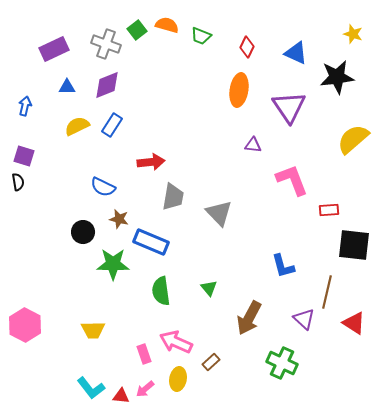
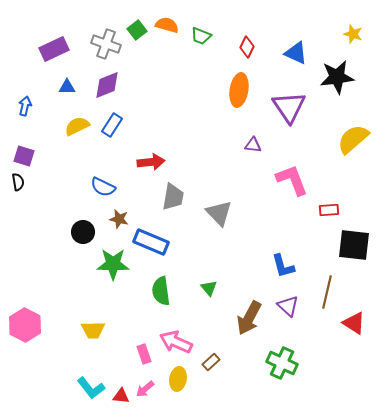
purple triangle at (304, 319): moved 16 px left, 13 px up
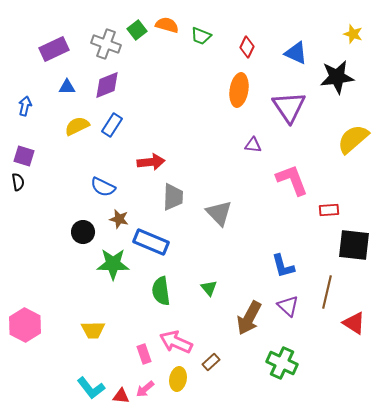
gray trapezoid at (173, 197): rotated 8 degrees counterclockwise
